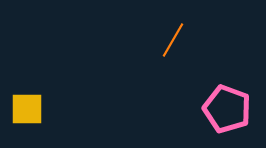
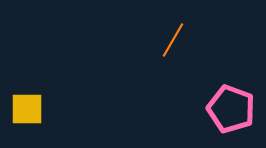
pink pentagon: moved 4 px right
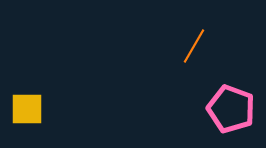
orange line: moved 21 px right, 6 px down
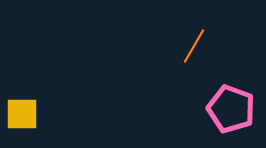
yellow square: moved 5 px left, 5 px down
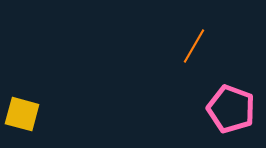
yellow square: rotated 15 degrees clockwise
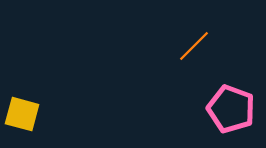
orange line: rotated 15 degrees clockwise
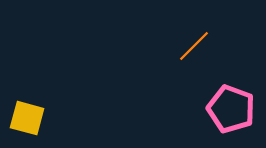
yellow square: moved 5 px right, 4 px down
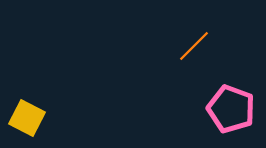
yellow square: rotated 12 degrees clockwise
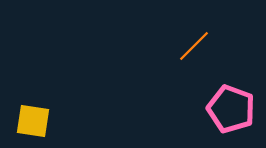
yellow square: moved 6 px right, 3 px down; rotated 18 degrees counterclockwise
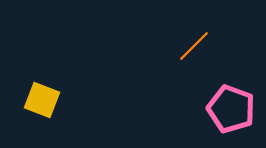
yellow square: moved 9 px right, 21 px up; rotated 12 degrees clockwise
